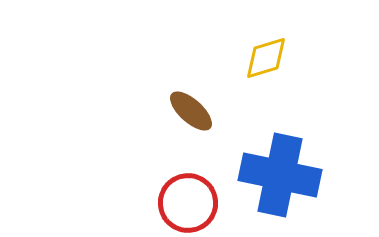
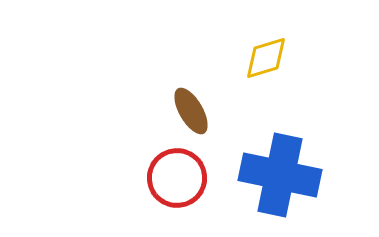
brown ellipse: rotated 18 degrees clockwise
red circle: moved 11 px left, 25 px up
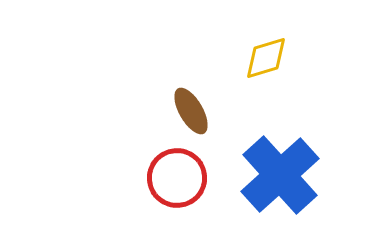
blue cross: rotated 36 degrees clockwise
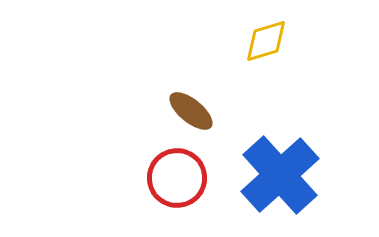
yellow diamond: moved 17 px up
brown ellipse: rotated 21 degrees counterclockwise
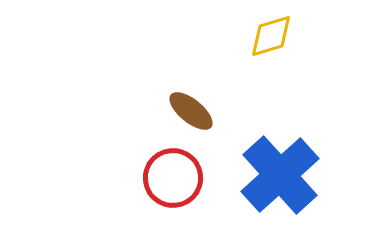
yellow diamond: moved 5 px right, 5 px up
red circle: moved 4 px left
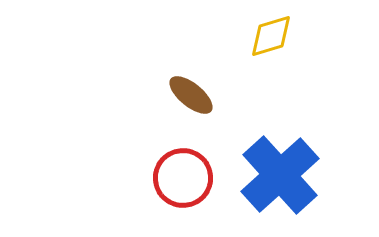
brown ellipse: moved 16 px up
red circle: moved 10 px right
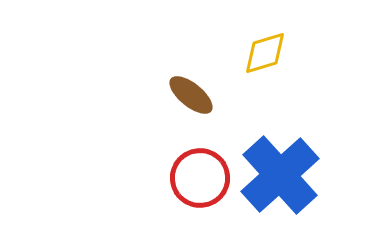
yellow diamond: moved 6 px left, 17 px down
red circle: moved 17 px right
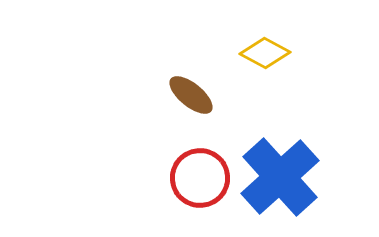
yellow diamond: rotated 45 degrees clockwise
blue cross: moved 2 px down
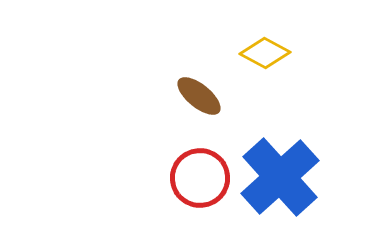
brown ellipse: moved 8 px right, 1 px down
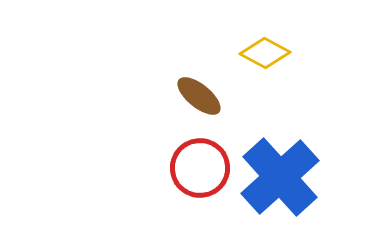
red circle: moved 10 px up
